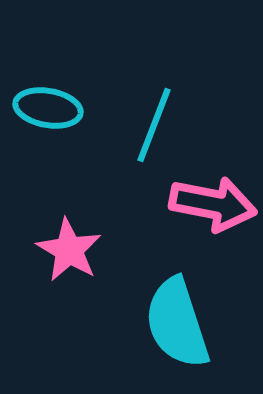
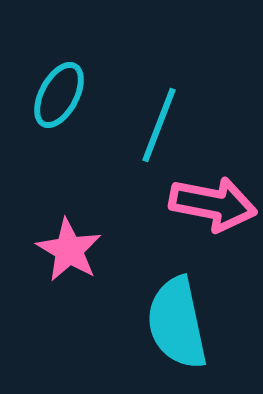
cyan ellipse: moved 11 px right, 13 px up; rotated 72 degrees counterclockwise
cyan line: moved 5 px right
cyan semicircle: rotated 6 degrees clockwise
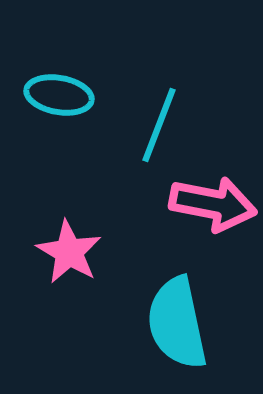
cyan ellipse: rotated 72 degrees clockwise
pink star: moved 2 px down
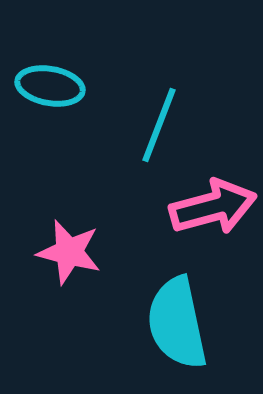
cyan ellipse: moved 9 px left, 9 px up
pink arrow: moved 3 px down; rotated 26 degrees counterclockwise
pink star: rotated 16 degrees counterclockwise
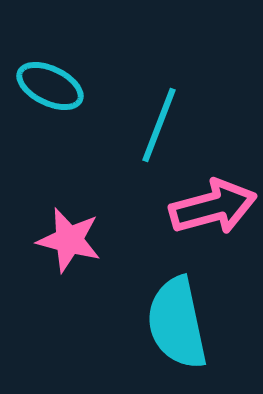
cyan ellipse: rotated 16 degrees clockwise
pink star: moved 12 px up
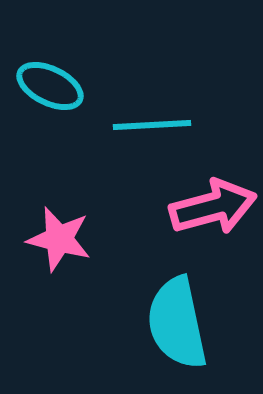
cyan line: moved 7 px left; rotated 66 degrees clockwise
pink star: moved 10 px left, 1 px up
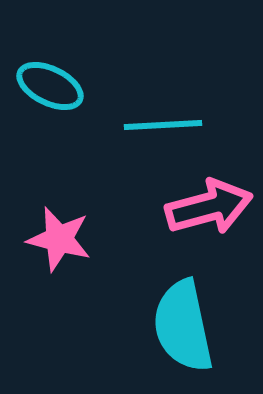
cyan line: moved 11 px right
pink arrow: moved 4 px left
cyan semicircle: moved 6 px right, 3 px down
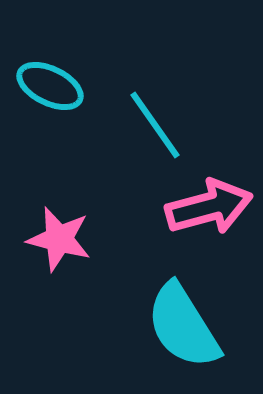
cyan line: moved 8 px left; rotated 58 degrees clockwise
cyan semicircle: rotated 20 degrees counterclockwise
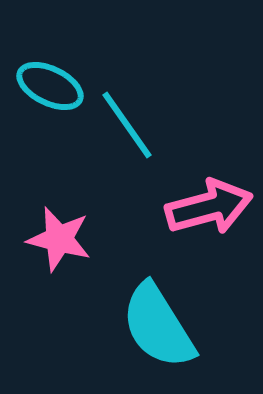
cyan line: moved 28 px left
cyan semicircle: moved 25 px left
